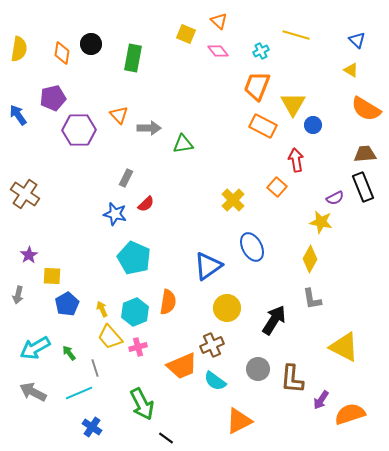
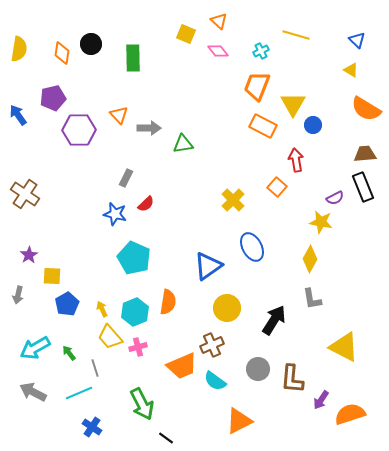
green rectangle at (133, 58): rotated 12 degrees counterclockwise
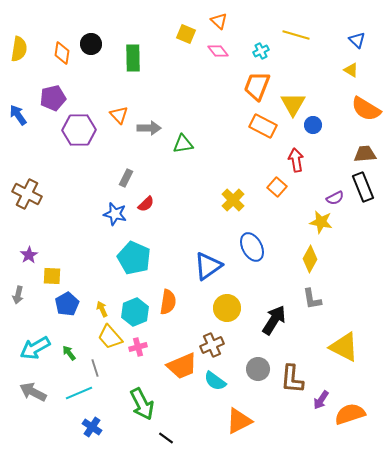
brown cross at (25, 194): moved 2 px right; rotated 8 degrees counterclockwise
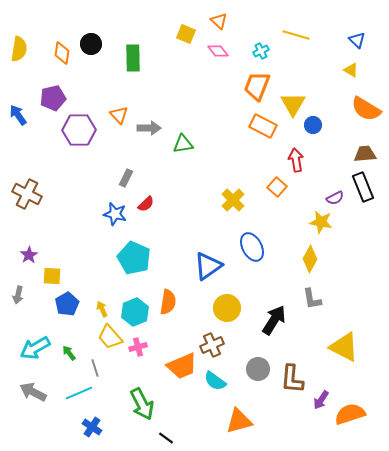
orange triangle at (239, 421): rotated 12 degrees clockwise
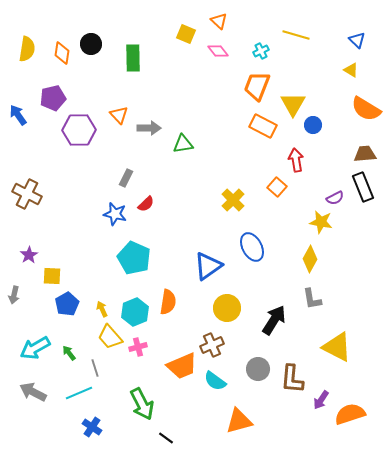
yellow semicircle at (19, 49): moved 8 px right
gray arrow at (18, 295): moved 4 px left
yellow triangle at (344, 347): moved 7 px left
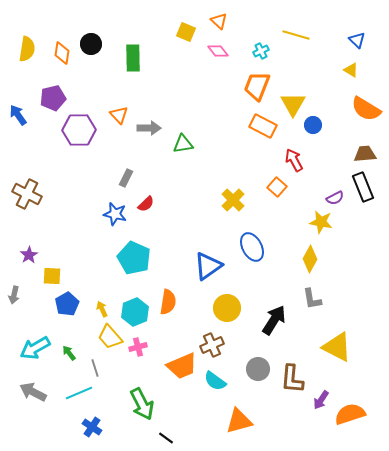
yellow square at (186, 34): moved 2 px up
red arrow at (296, 160): moved 2 px left; rotated 20 degrees counterclockwise
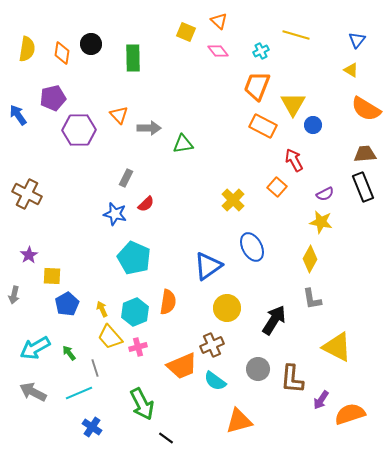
blue triangle at (357, 40): rotated 24 degrees clockwise
purple semicircle at (335, 198): moved 10 px left, 4 px up
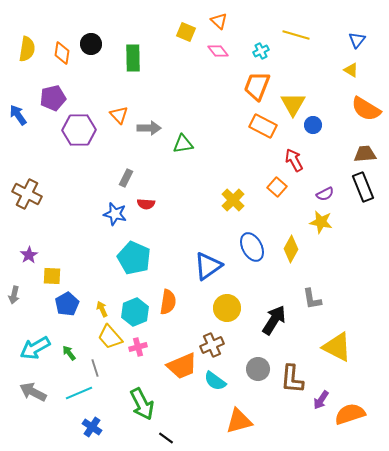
red semicircle at (146, 204): rotated 48 degrees clockwise
yellow diamond at (310, 259): moved 19 px left, 10 px up
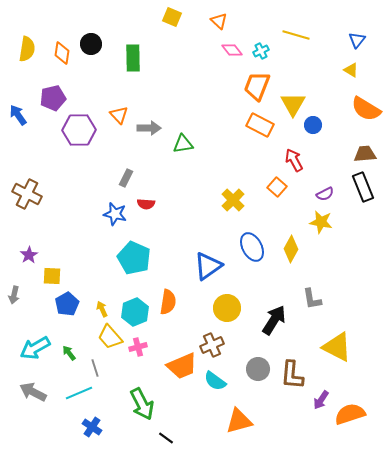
yellow square at (186, 32): moved 14 px left, 15 px up
pink diamond at (218, 51): moved 14 px right, 1 px up
orange rectangle at (263, 126): moved 3 px left, 1 px up
brown L-shape at (292, 379): moved 4 px up
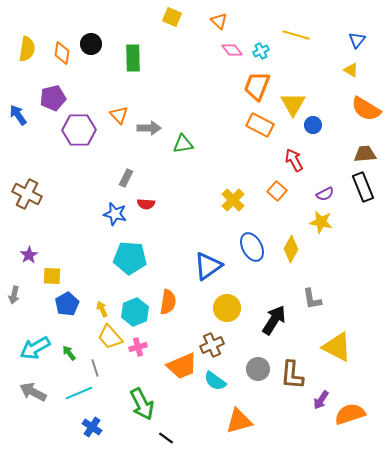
orange square at (277, 187): moved 4 px down
cyan pentagon at (134, 258): moved 4 px left; rotated 20 degrees counterclockwise
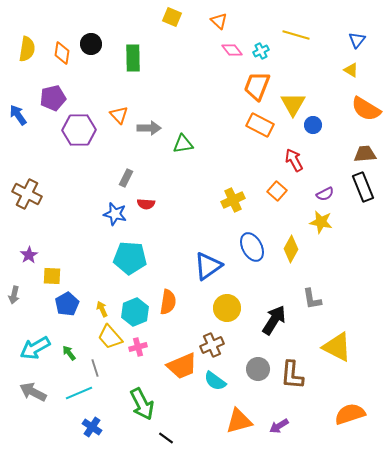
yellow cross at (233, 200): rotated 20 degrees clockwise
purple arrow at (321, 400): moved 42 px left, 26 px down; rotated 24 degrees clockwise
